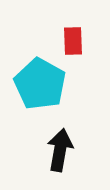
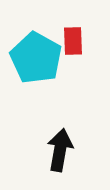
cyan pentagon: moved 4 px left, 26 px up
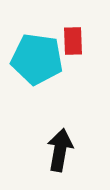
cyan pentagon: moved 1 px right, 1 px down; rotated 21 degrees counterclockwise
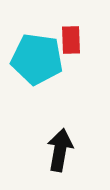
red rectangle: moved 2 px left, 1 px up
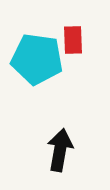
red rectangle: moved 2 px right
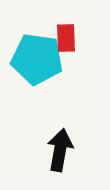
red rectangle: moved 7 px left, 2 px up
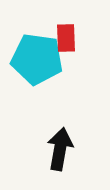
black arrow: moved 1 px up
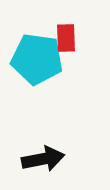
black arrow: moved 17 px left, 10 px down; rotated 69 degrees clockwise
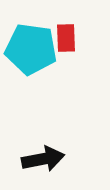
cyan pentagon: moved 6 px left, 10 px up
